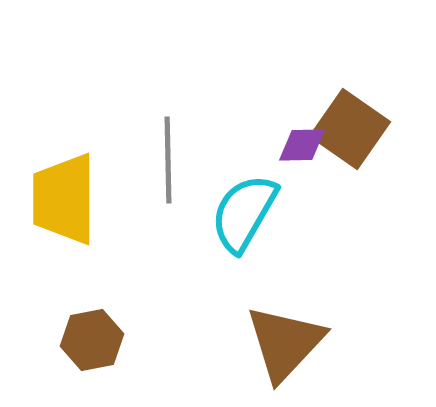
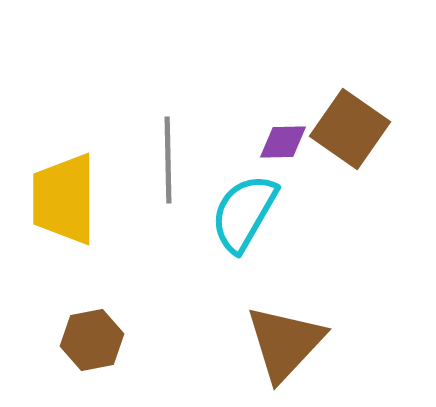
purple diamond: moved 19 px left, 3 px up
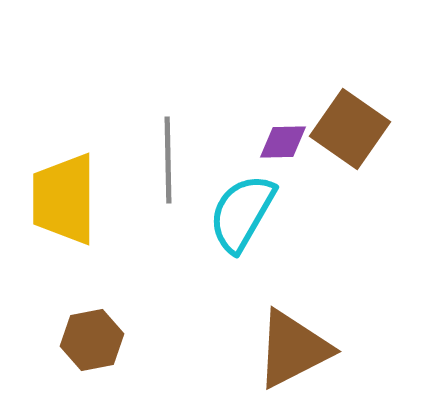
cyan semicircle: moved 2 px left
brown triangle: moved 8 px right, 6 px down; rotated 20 degrees clockwise
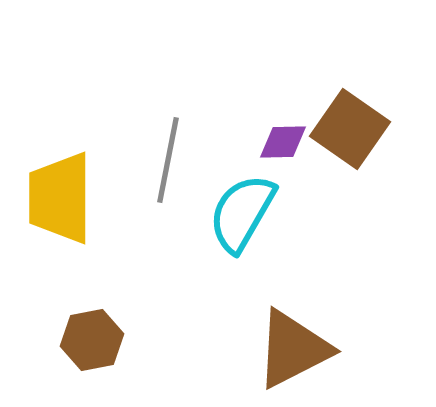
gray line: rotated 12 degrees clockwise
yellow trapezoid: moved 4 px left, 1 px up
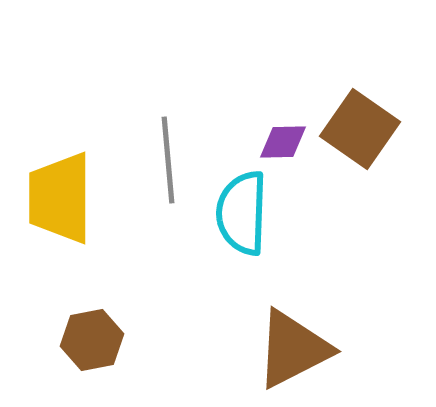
brown square: moved 10 px right
gray line: rotated 16 degrees counterclockwise
cyan semicircle: rotated 28 degrees counterclockwise
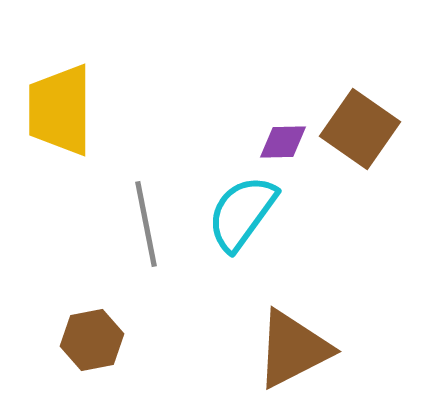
gray line: moved 22 px left, 64 px down; rotated 6 degrees counterclockwise
yellow trapezoid: moved 88 px up
cyan semicircle: rotated 34 degrees clockwise
